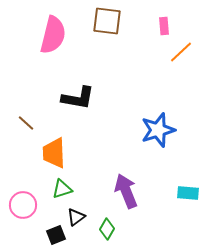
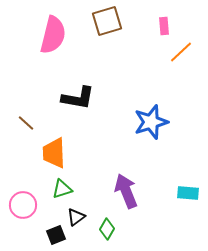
brown square: rotated 24 degrees counterclockwise
blue star: moved 7 px left, 8 px up
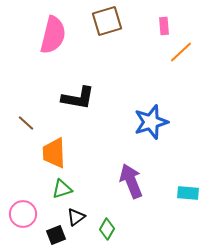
purple arrow: moved 5 px right, 10 px up
pink circle: moved 9 px down
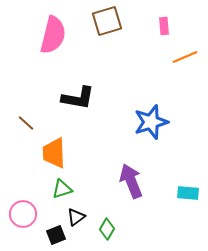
orange line: moved 4 px right, 5 px down; rotated 20 degrees clockwise
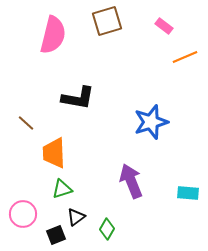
pink rectangle: rotated 48 degrees counterclockwise
